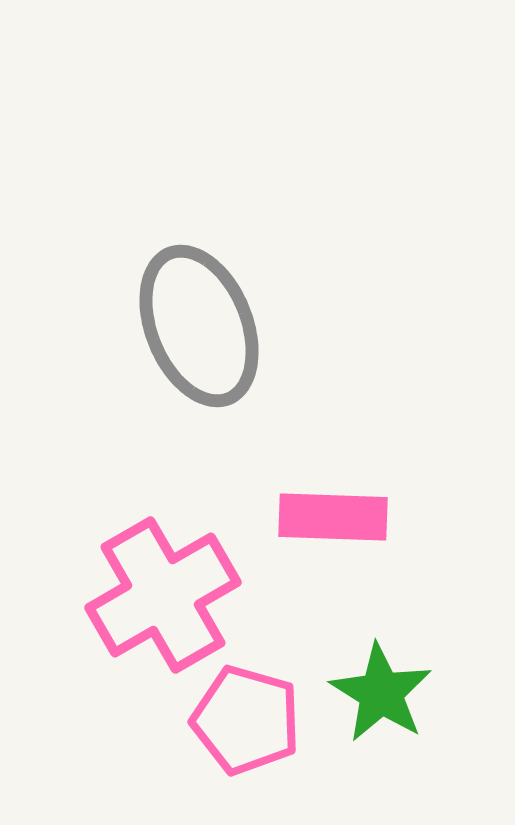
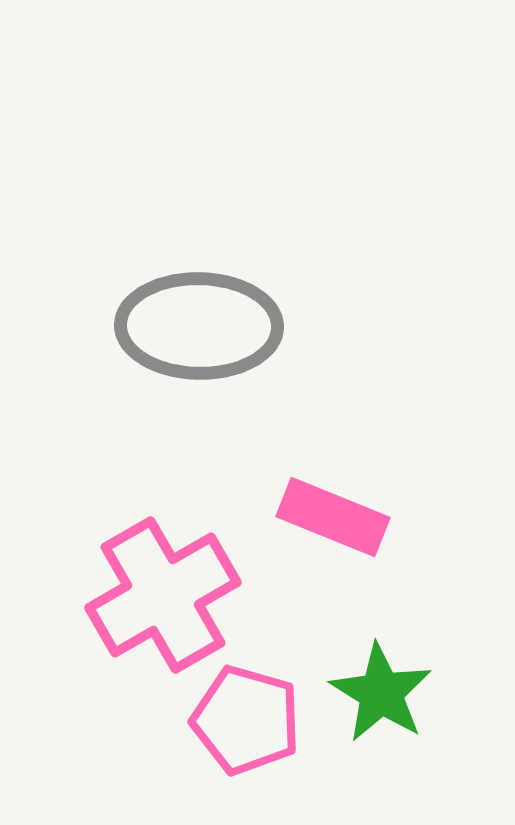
gray ellipse: rotated 67 degrees counterclockwise
pink rectangle: rotated 20 degrees clockwise
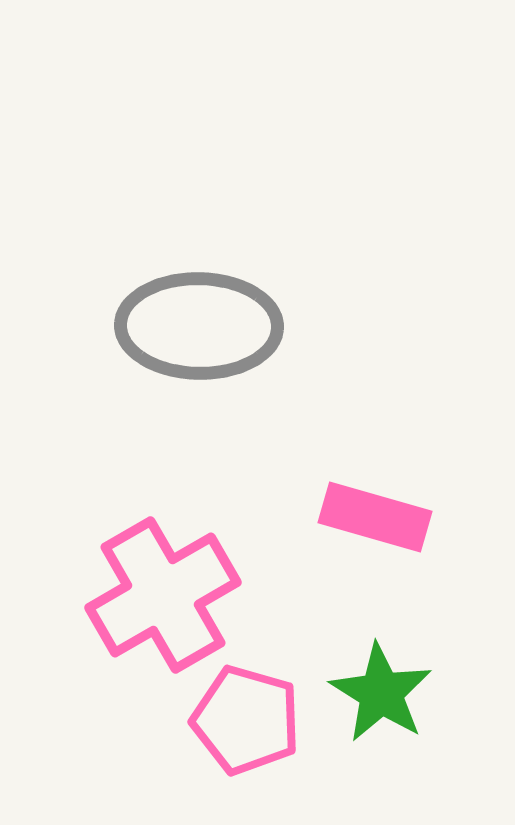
pink rectangle: moved 42 px right; rotated 6 degrees counterclockwise
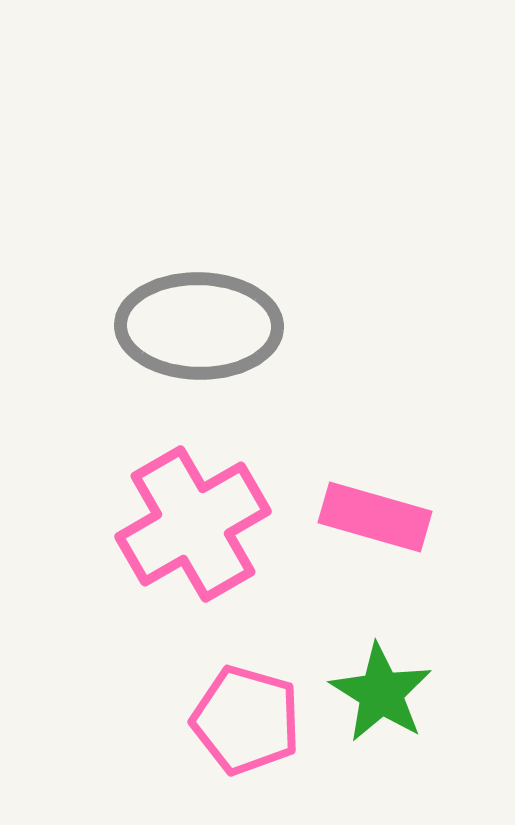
pink cross: moved 30 px right, 71 px up
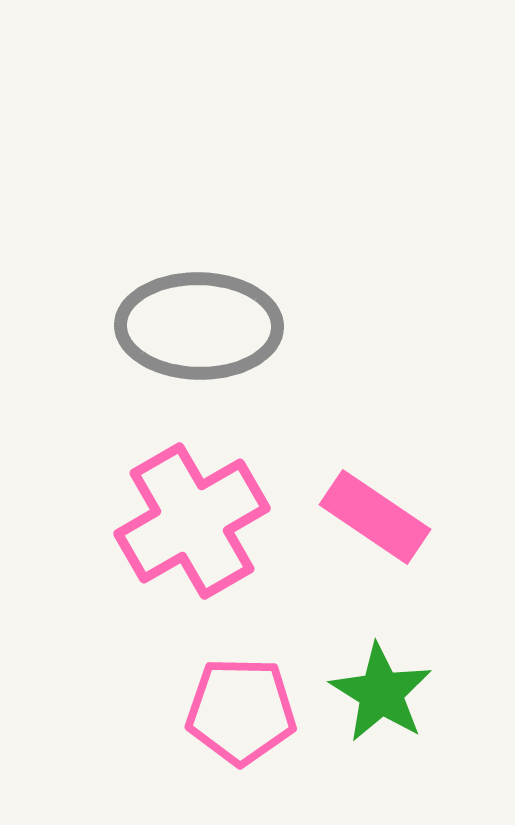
pink rectangle: rotated 18 degrees clockwise
pink cross: moved 1 px left, 3 px up
pink pentagon: moved 5 px left, 9 px up; rotated 15 degrees counterclockwise
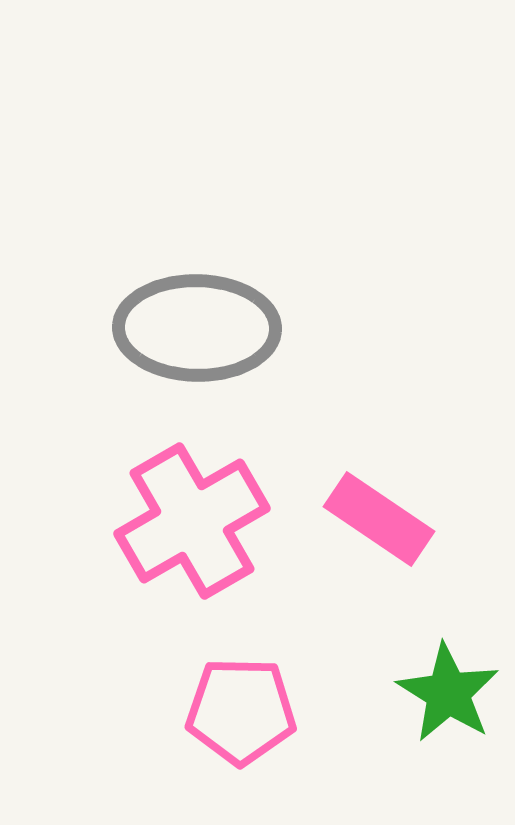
gray ellipse: moved 2 px left, 2 px down
pink rectangle: moved 4 px right, 2 px down
green star: moved 67 px right
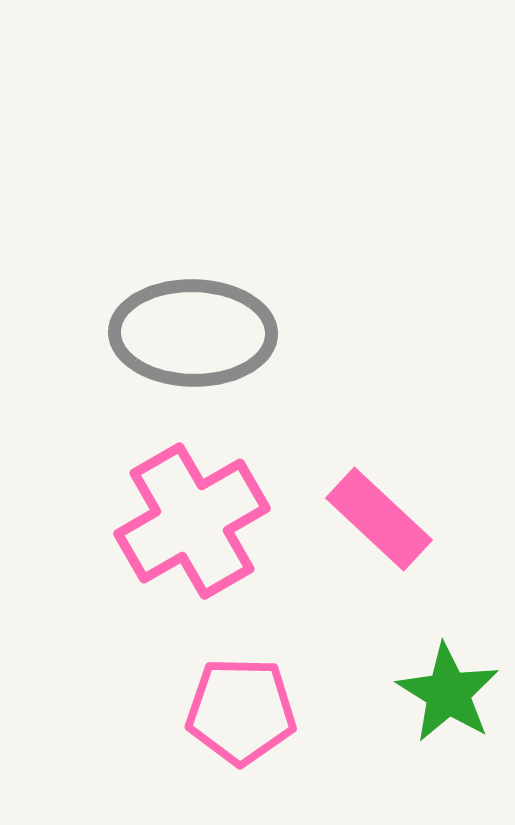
gray ellipse: moved 4 px left, 5 px down
pink rectangle: rotated 9 degrees clockwise
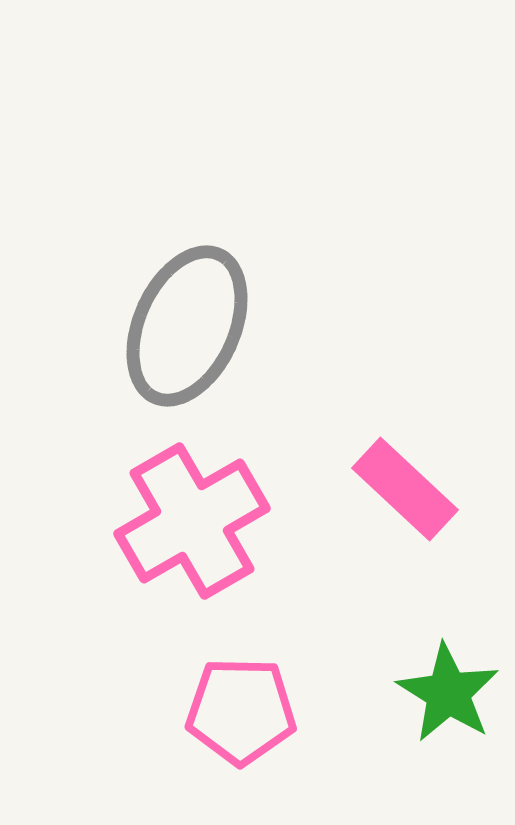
gray ellipse: moved 6 px left, 7 px up; rotated 67 degrees counterclockwise
pink rectangle: moved 26 px right, 30 px up
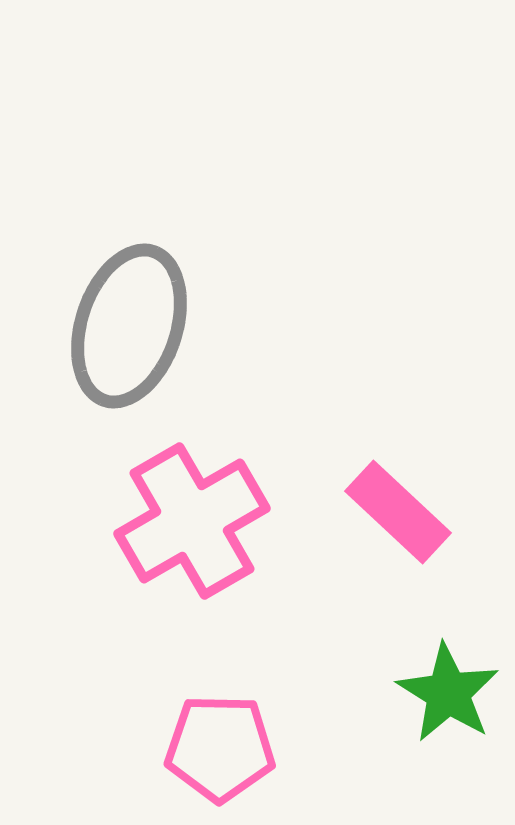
gray ellipse: moved 58 px left; rotated 6 degrees counterclockwise
pink rectangle: moved 7 px left, 23 px down
pink pentagon: moved 21 px left, 37 px down
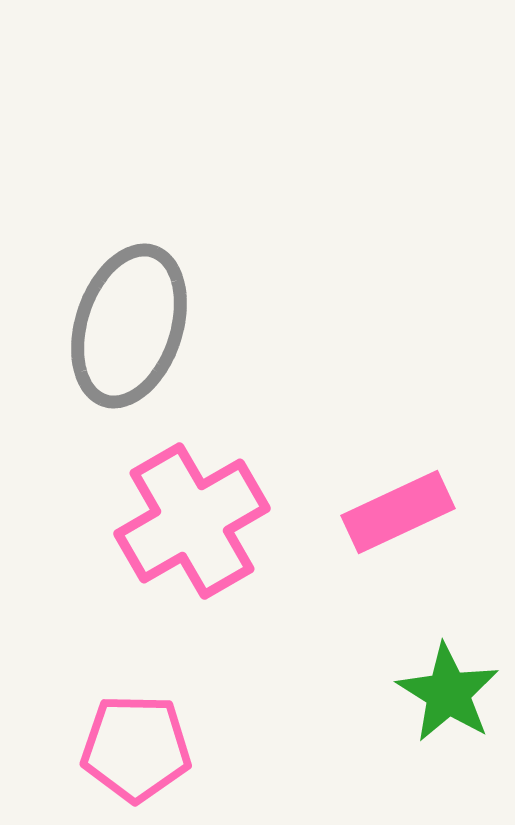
pink rectangle: rotated 68 degrees counterclockwise
pink pentagon: moved 84 px left
